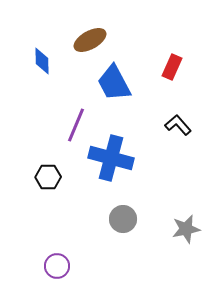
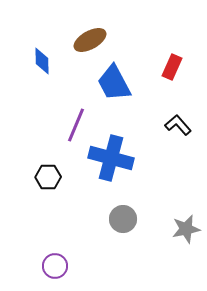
purple circle: moved 2 px left
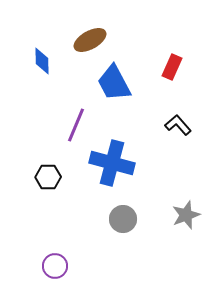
blue cross: moved 1 px right, 5 px down
gray star: moved 14 px up; rotated 8 degrees counterclockwise
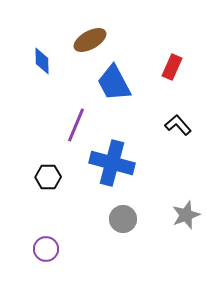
purple circle: moved 9 px left, 17 px up
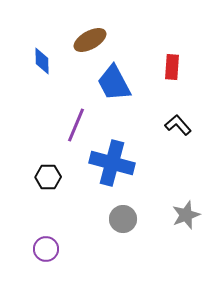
red rectangle: rotated 20 degrees counterclockwise
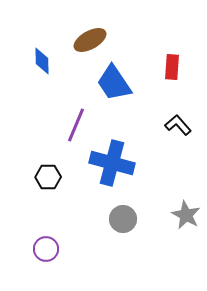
blue trapezoid: rotated 6 degrees counterclockwise
gray star: rotated 24 degrees counterclockwise
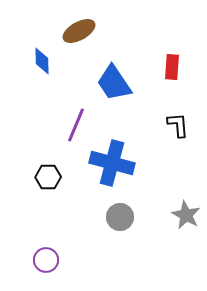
brown ellipse: moved 11 px left, 9 px up
black L-shape: rotated 36 degrees clockwise
gray circle: moved 3 px left, 2 px up
purple circle: moved 11 px down
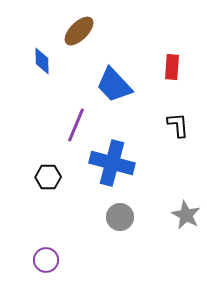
brown ellipse: rotated 16 degrees counterclockwise
blue trapezoid: moved 2 px down; rotated 9 degrees counterclockwise
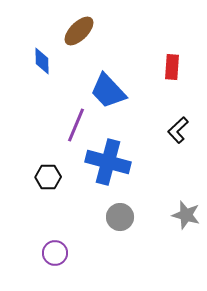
blue trapezoid: moved 6 px left, 6 px down
black L-shape: moved 5 px down; rotated 128 degrees counterclockwise
blue cross: moved 4 px left, 1 px up
gray star: rotated 12 degrees counterclockwise
purple circle: moved 9 px right, 7 px up
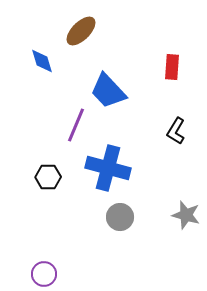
brown ellipse: moved 2 px right
blue diamond: rotated 16 degrees counterclockwise
black L-shape: moved 2 px left, 1 px down; rotated 16 degrees counterclockwise
blue cross: moved 6 px down
purple circle: moved 11 px left, 21 px down
